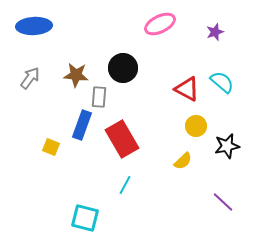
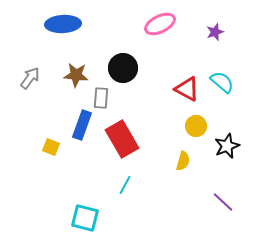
blue ellipse: moved 29 px right, 2 px up
gray rectangle: moved 2 px right, 1 px down
black star: rotated 10 degrees counterclockwise
yellow semicircle: rotated 30 degrees counterclockwise
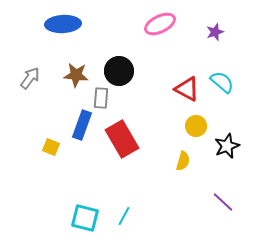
black circle: moved 4 px left, 3 px down
cyan line: moved 1 px left, 31 px down
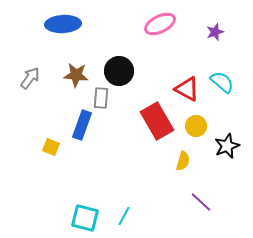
red rectangle: moved 35 px right, 18 px up
purple line: moved 22 px left
